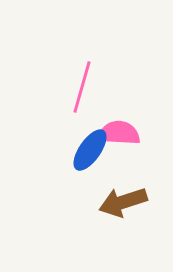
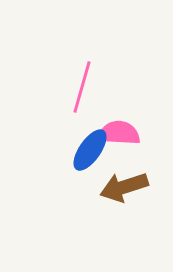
brown arrow: moved 1 px right, 15 px up
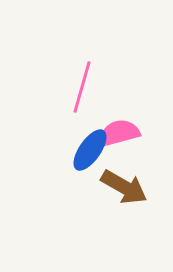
pink semicircle: rotated 18 degrees counterclockwise
brown arrow: rotated 132 degrees counterclockwise
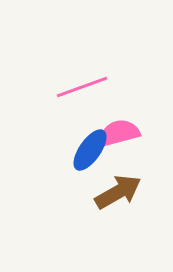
pink line: rotated 54 degrees clockwise
brown arrow: moved 6 px left, 5 px down; rotated 60 degrees counterclockwise
